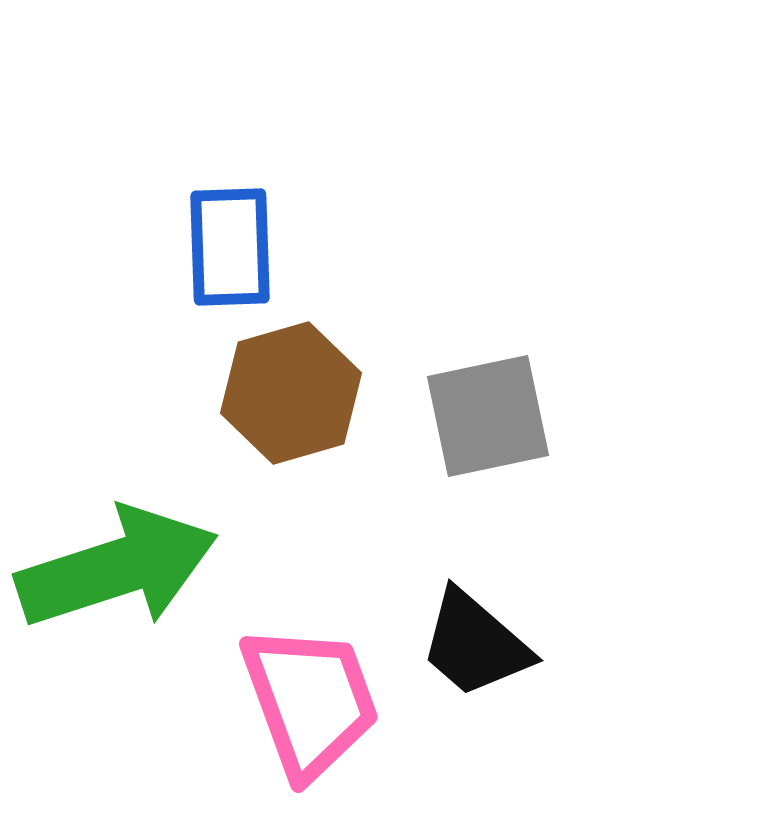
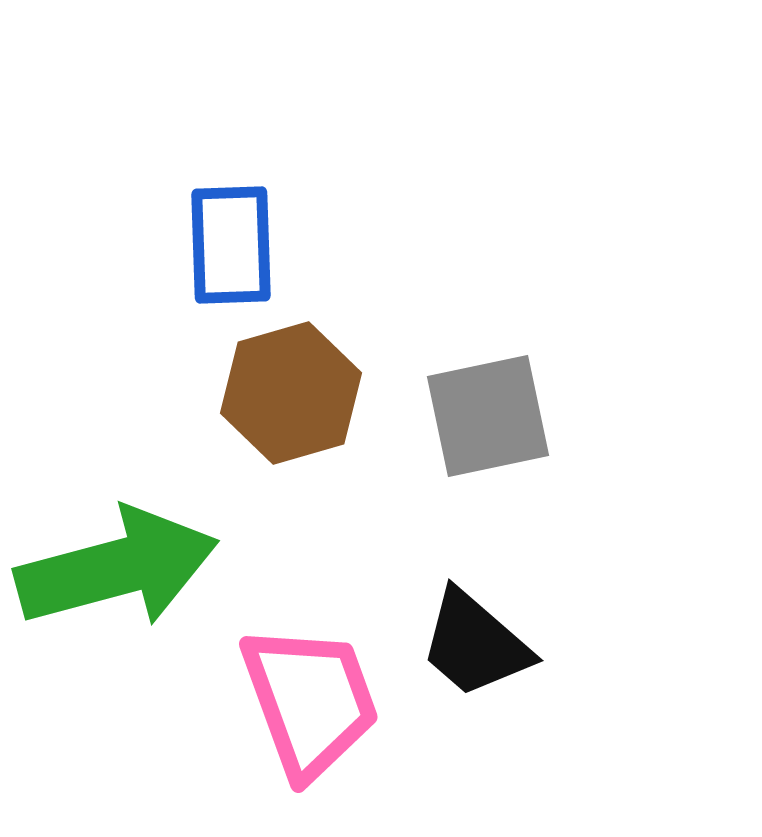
blue rectangle: moved 1 px right, 2 px up
green arrow: rotated 3 degrees clockwise
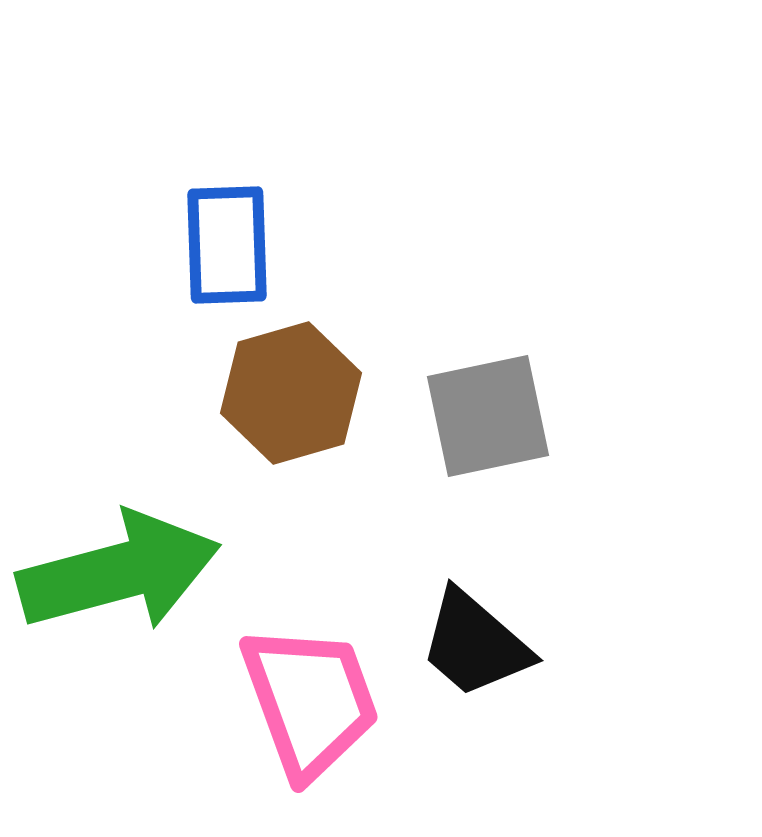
blue rectangle: moved 4 px left
green arrow: moved 2 px right, 4 px down
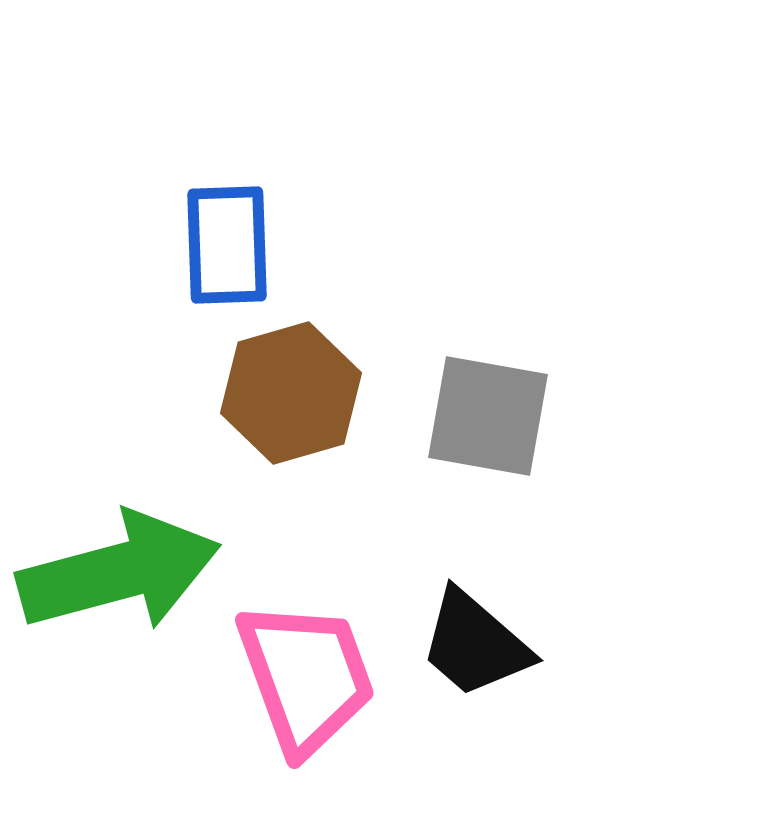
gray square: rotated 22 degrees clockwise
pink trapezoid: moved 4 px left, 24 px up
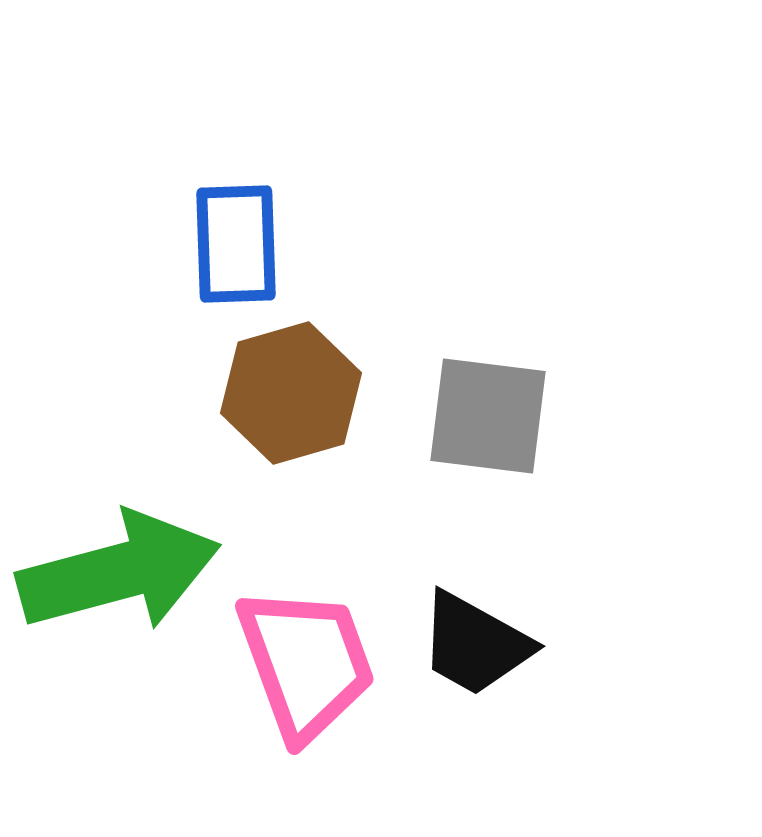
blue rectangle: moved 9 px right, 1 px up
gray square: rotated 3 degrees counterclockwise
black trapezoid: rotated 12 degrees counterclockwise
pink trapezoid: moved 14 px up
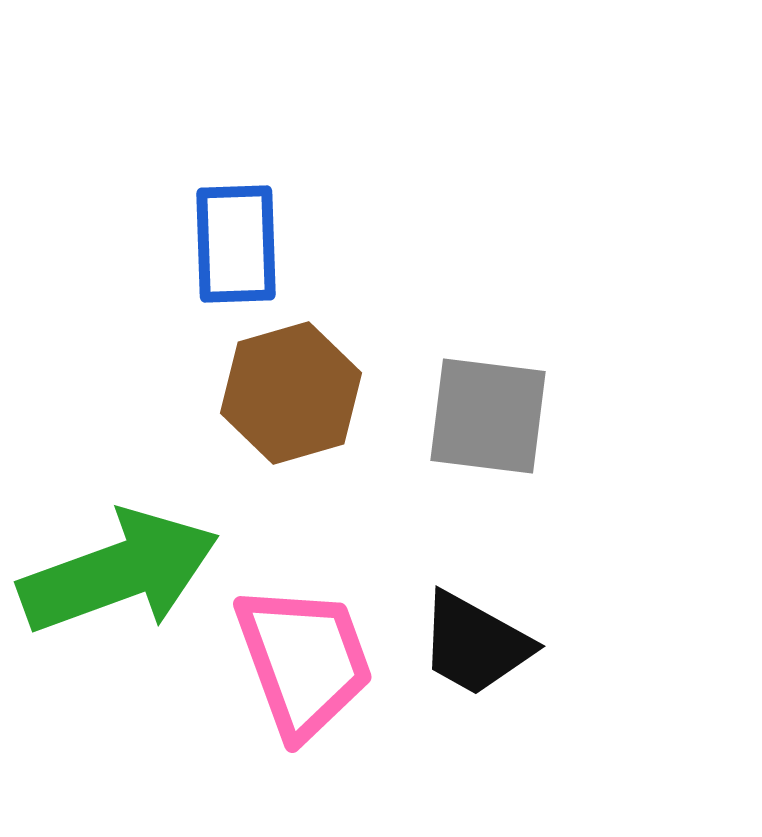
green arrow: rotated 5 degrees counterclockwise
pink trapezoid: moved 2 px left, 2 px up
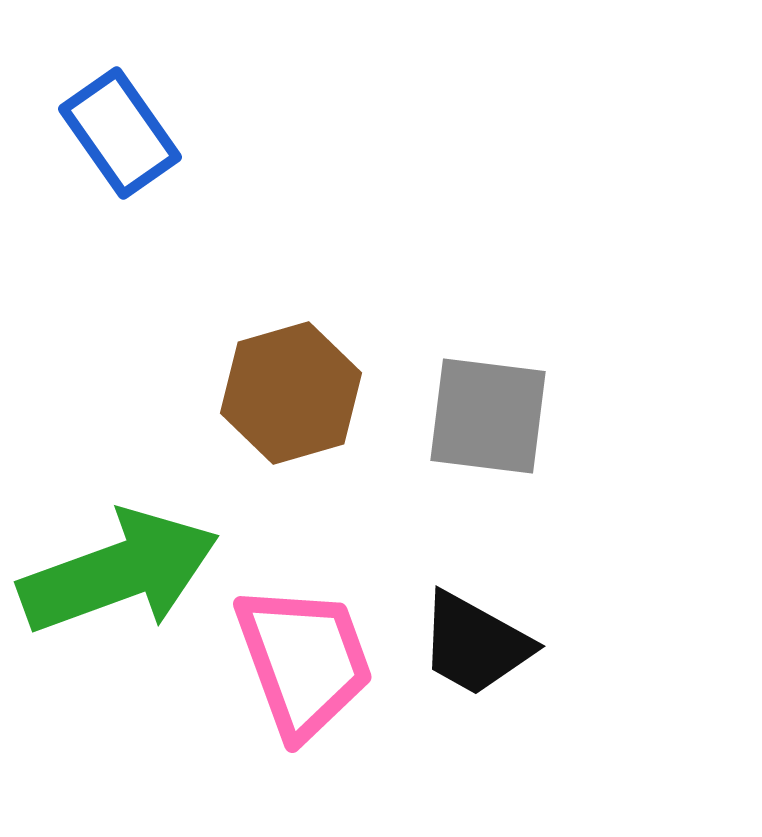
blue rectangle: moved 116 px left, 111 px up; rotated 33 degrees counterclockwise
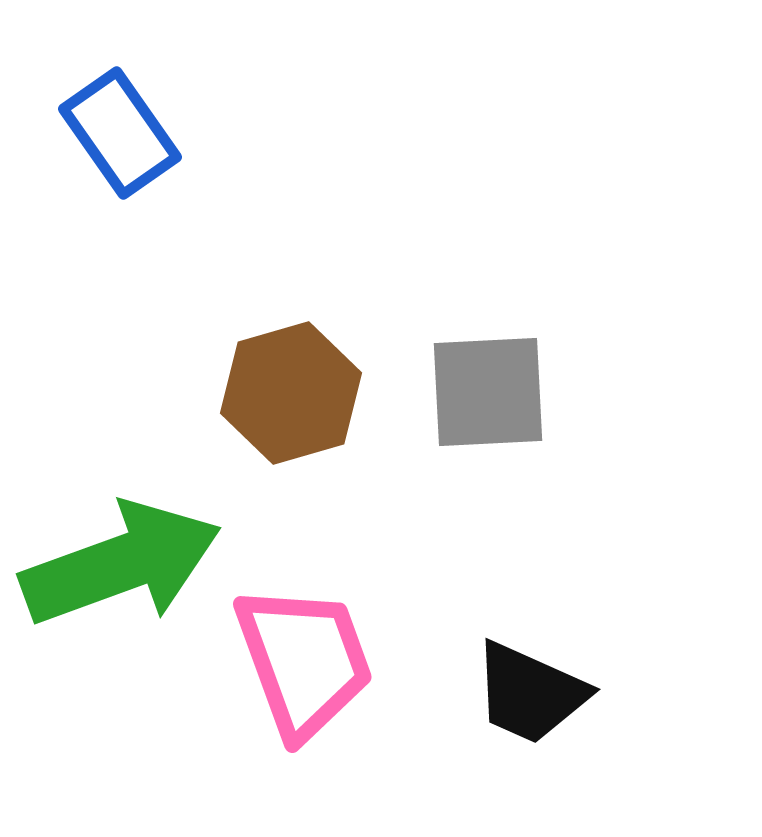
gray square: moved 24 px up; rotated 10 degrees counterclockwise
green arrow: moved 2 px right, 8 px up
black trapezoid: moved 55 px right, 49 px down; rotated 5 degrees counterclockwise
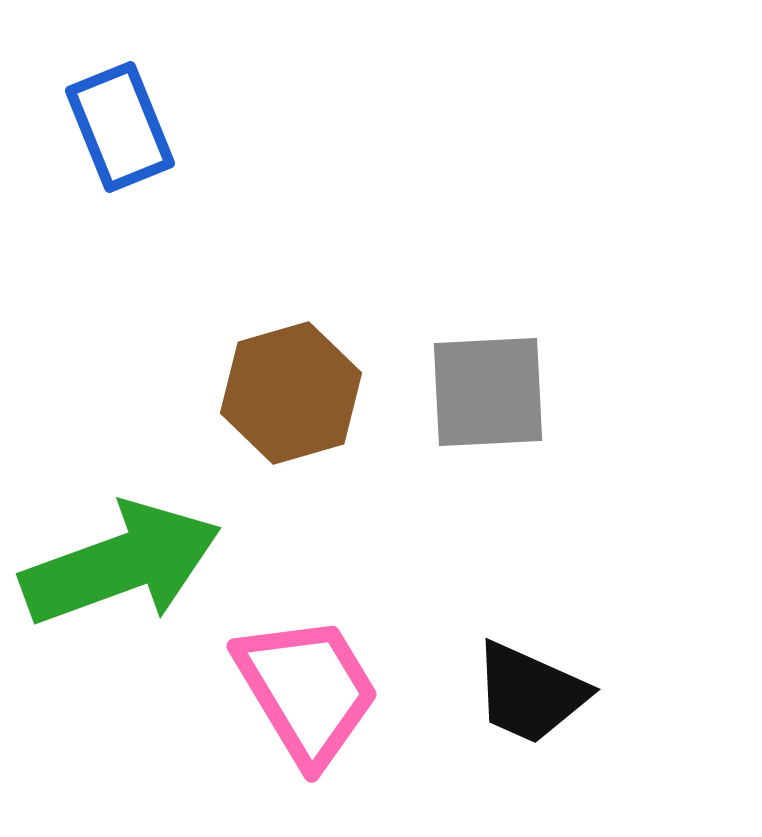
blue rectangle: moved 6 px up; rotated 13 degrees clockwise
pink trapezoid: moved 3 px right, 29 px down; rotated 11 degrees counterclockwise
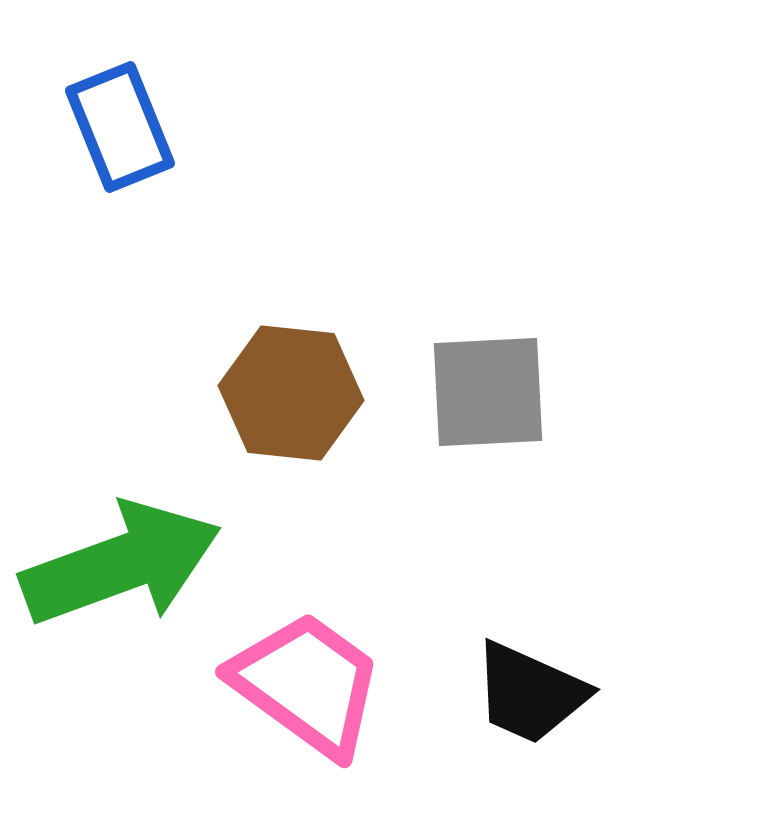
brown hexagon: rotated 22 degrees clockwise
pink trapezoid: moved 6 px up; rotated 23 degrees counterclockwise
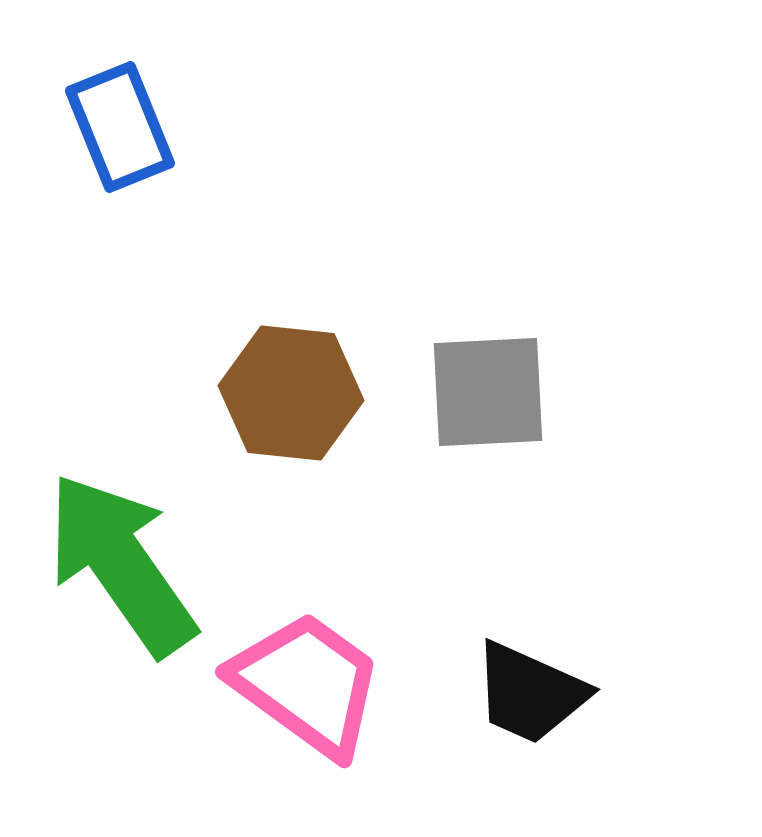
green arrow: rotated 105 degrees counterclockwise
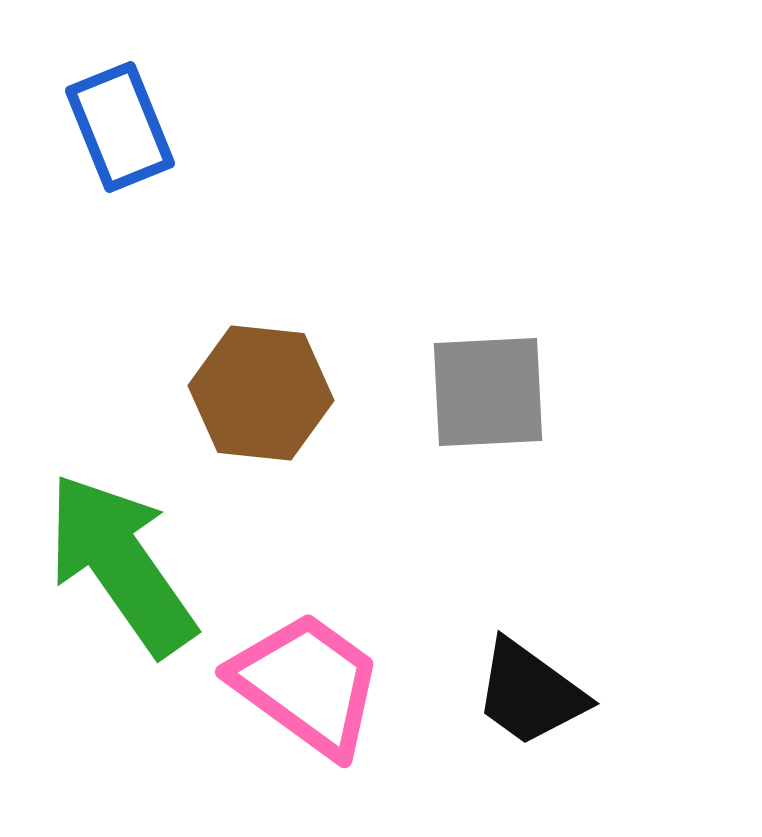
brown hexagon: moved 30 px left
black trapezoid: rotated 12 degrees clockwise
